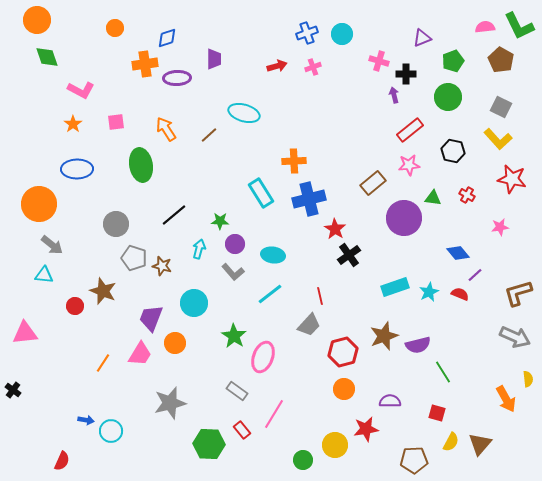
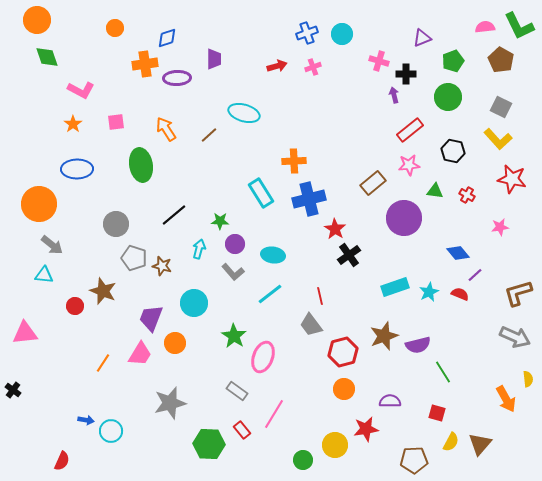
green triangle at (433, 198): moved 2 px right, 7 px up
gray trapezoid at (309, 325): moved 2 px right; rotated 100 degrees clockwise
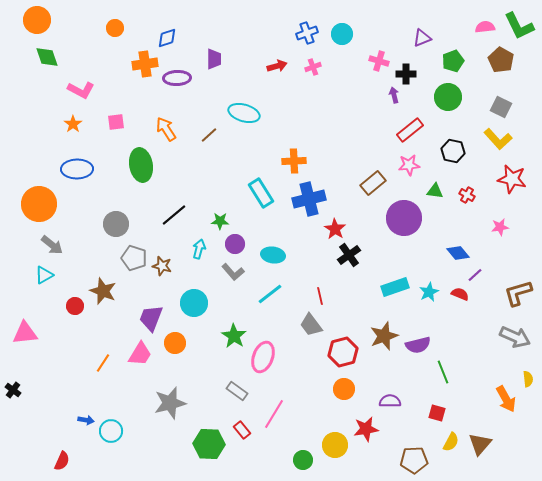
cyan triangle at (44, 275): rotated 36 degrees counterclockwise
green line at (443, 372): rotated 10 degrees clockwise
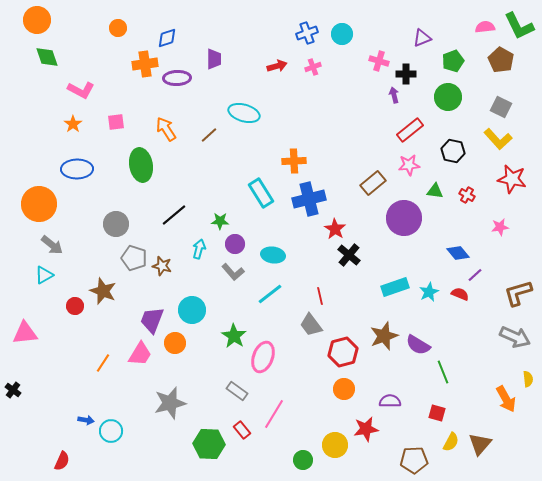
orange circle at (115, 28): moved 3 px right
black cross at (349, 255): rotated 15 degrees counterclockwise
cyan circle at (194, 303): moved 2 px left, 7 px down
purple trapezoid at (151, 318): moved 1 px right, 2 px down
purple semicircle at (418, 345): rotated 45 degrees clockwise
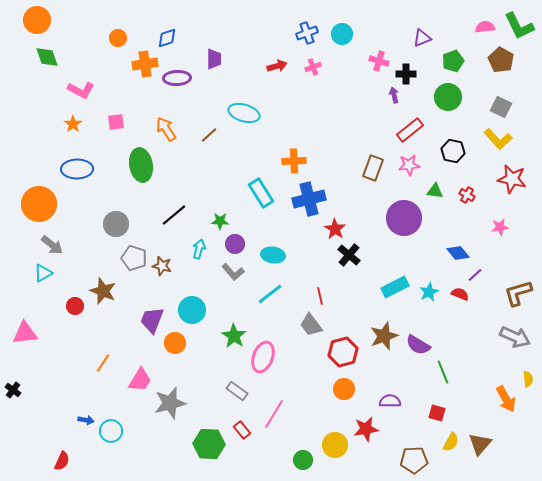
orange circle at (118, 28): moved 10 px down
brown rectangle at (373, 183): moved 15 px up; rotated 30 degrees counterclockwise
cyan triangle at (44, 275): moved 1 px left, 2 px up
cyan rectangle at (395, 287): rotated 8 degrees counterclockwise
pink trapezoid at (140, 354): moved 26 px down
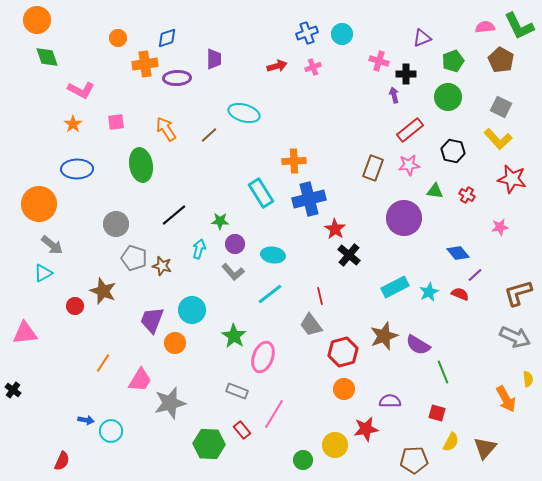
gray rectangle at (237, 391): rotated 15 degrees counterclockwise
brown triangle at (480, 444): moved 5 px right, 4 px down
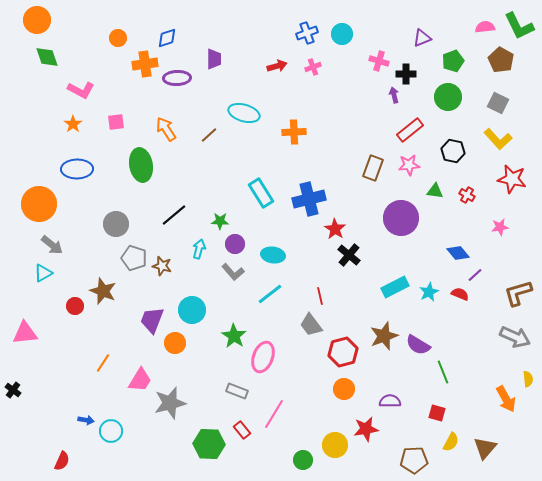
gray square at (501, 107): moved 3 px left, 4 px up
orange cross at (294, 161): moved 29 px up
purple circle at (404, 218): moved 3 px left
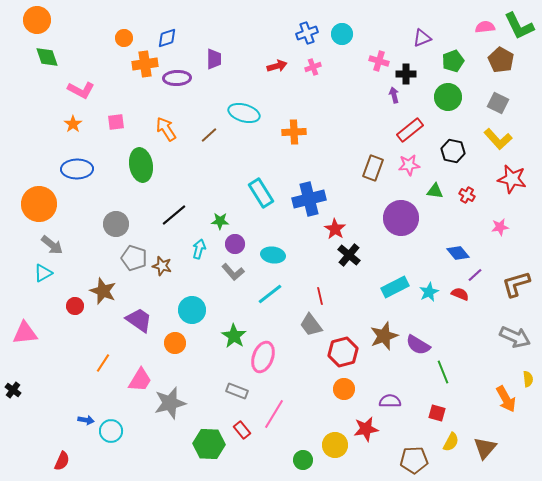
orange circle at (118, 38): moved 6 px right
brown L-shape at (518, 293): moved 2 px left, 9 px up
purple trapezoid at (152, 320): moved 13 px left; rotated 104 degrees clockwise
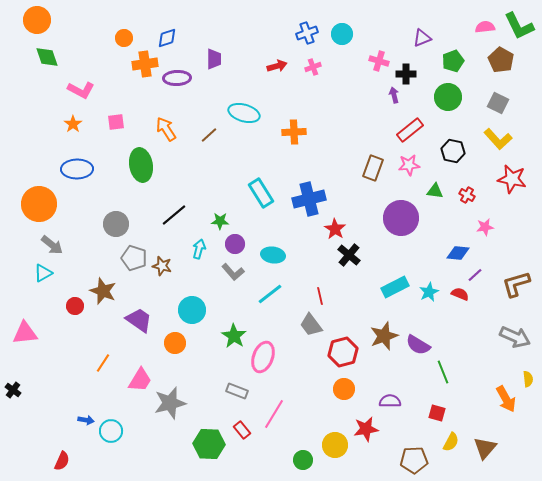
pink star at (500, 227): moved 15 px left
blue diamond at (458, 253): rotated 45 degrees counterclockwise
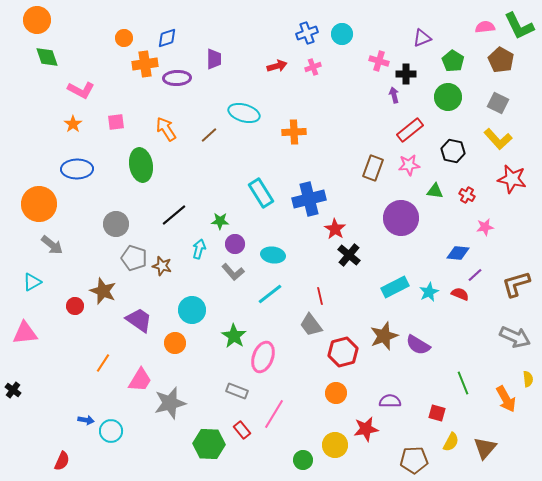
green pentagon at (453, 61): rotated 20 degrees counterclockwise
cyan triangle at (43, 273): moved 11 px left, 9 px down
green line at (443, 372): moved 20 px right, 11 px down
orange circle at (344, 389): moved 8 px left, 4 px down
